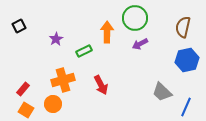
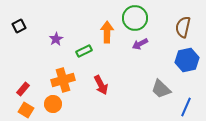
gray trapezoid: moved 1 px left, 3 px up
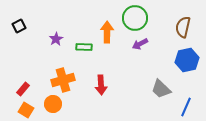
green rectangle: moved 4 px up; rotated 28 degrees clockwise
red arrow: rotated 24 degrees clockwise
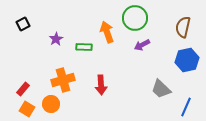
black square: moved 4 px right, 2 px up
orange arrow: rotated 20 degrees counterclockwise
purple arrow: moved 2 px right, 1 px down
orange circle: moved 2 px left
orange square: moved 1 px right, 1 px up
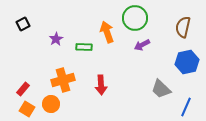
blue hexagon: moved 2 px down
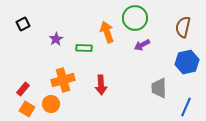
green rectangle: moved 1 px down
gray trapezoid: moved 2 px left, 1 px up; rotated 45 degrees clockwise
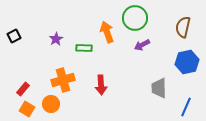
black square: moved 9 px left, 12 px down
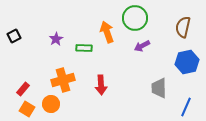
purple arrow: moved 1 px down
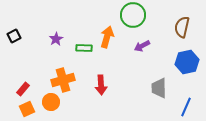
green circle: moved 2 px left, 3 px up
brown semicircle: moved 1 px left
orange arrow: moved 5 px down; rotated 35 degrees clockwise
orange circle: moved 2 px up
orange square: rotated 35 degrees clockwise
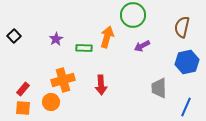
black square: rotated 16 degrees counterclockwise
orange square: moved 4 px left, 1 px up; rotated 28 degrees clockwise
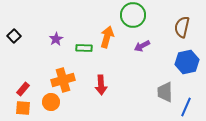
gray trapezoid: moved 6 px right, 4 px down
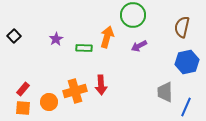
purple arrow: moved 3 px left
orange cross: moved 12 px right, 11 px down
orange circle: moved 2 px left
